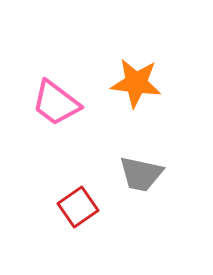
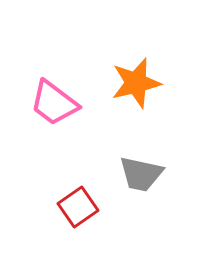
orange star: rotated 21 degrees counterclockwise
pink trapezoid: moved 2 px left
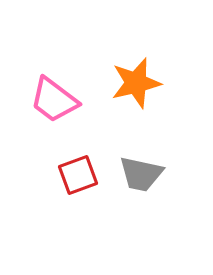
pink trapezoid: moved 3 px up
red square: moved 32 px up; rotated 15 degrees clockwise
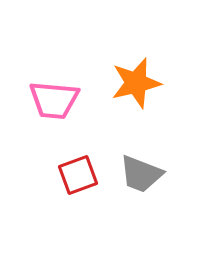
pink trapezoid: rotated 32 degrees counterclockwise
gray trapezoid: rotated 9 degrees clockwise
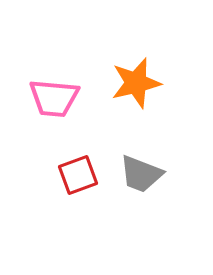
pink trapezoid: moved 2 px up
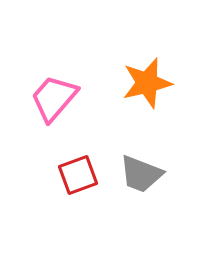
orange star: moved 11 px right
pink trapezoid: rotated 126 degrees clockwise
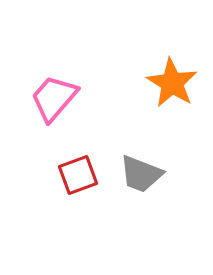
orange star: moved 25 px right; rotated 27 degrees counterclockwise
